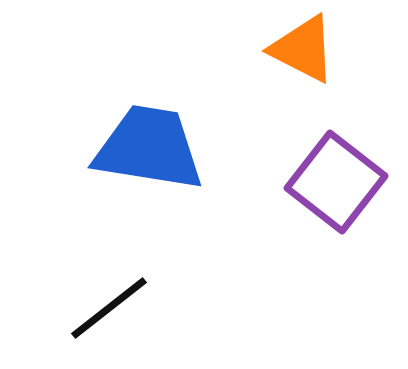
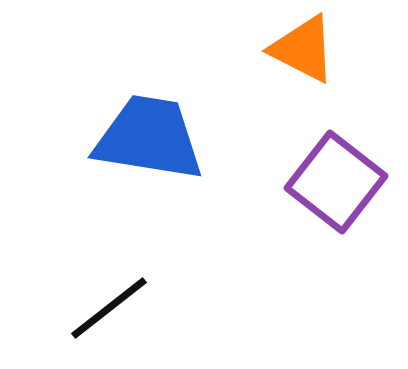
blue trapezoid: moved 10 px up
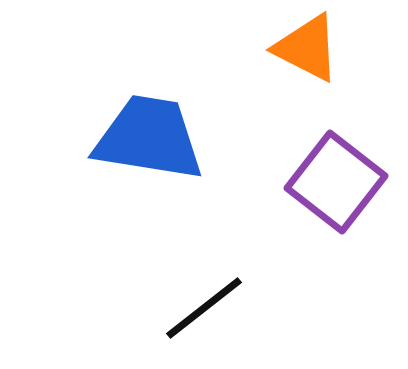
orange triangle: moved 4 px right, 1 px up
black line: moved 95 px right
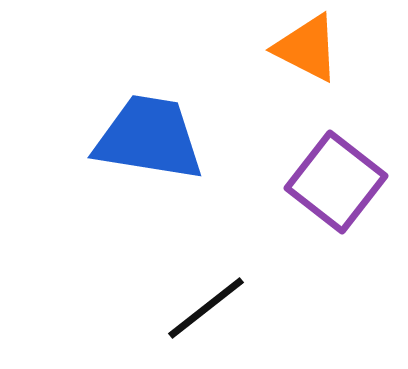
black line: moved 2 px right
